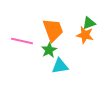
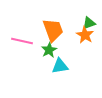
orange star: rotated 18 degrees clockwise
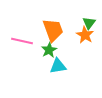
green triangle: rotated 32 degrees counterclockwise
cyan triangle: moved 2 px left
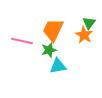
orange trapezoid: rotated 135 degrees counterclockwise
orange star: moved 1 px left
green star: rotated 14 degrees clockwise
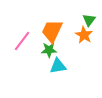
green triangle: moved 3 px up
orange trapezoid: moved 1 px left, 1 px down
pink line: rotated 65 degrees counterclockwise
green star: rotated 14 degrees clockwise
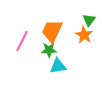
pink line: rotated 10 degrees counterclockwise
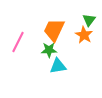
orange trapezoid: moved 2 px right, 1 px up
pink line: moved 4 px left, 1 px down
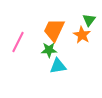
orange star: moved 2 px left
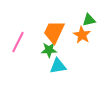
green triangle: rotated 40 degrees clockwise
orange trapezoid: moved 2 px down
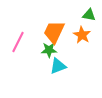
green triangle: moved 5 px up; rotated 24 degrees clockwise
cyan triangle: rotated 12 degrees counterclockwise
